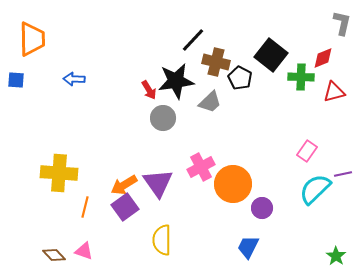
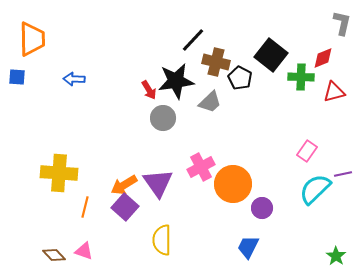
blue square: moved 1 px right, 3 px up
purple square: rotated 12 degrees counterclockwise
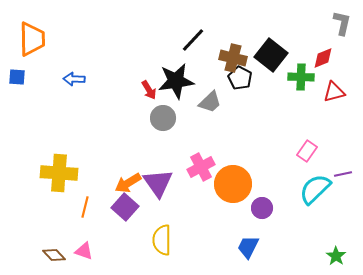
brown cross: moved 17 px right, 4 px up
orange arrow: moved 4 px right, 2 px up
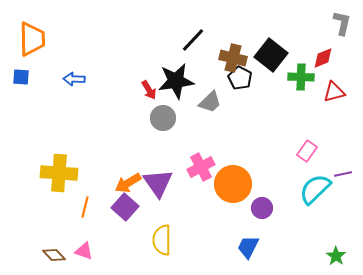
blue square: moved 4 px right
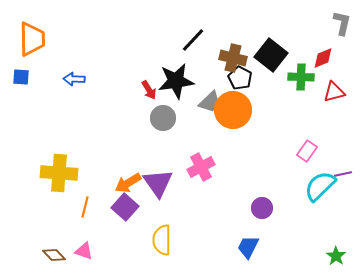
orange circle: moved 74 px up
cyan semicircle: moved 5 px right, 3 px up
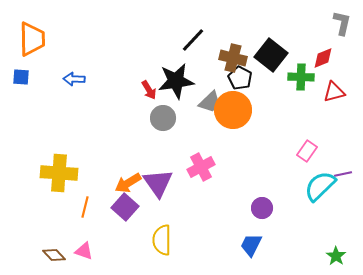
blue trapezoid: moved 3 px right, 2 px up
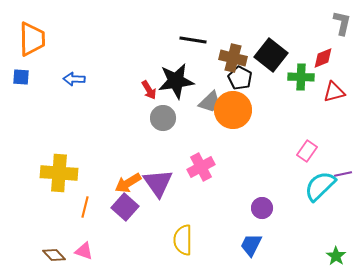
black line: rotated 56 degrees clockwise
yellow semicircle: moved 21 px right
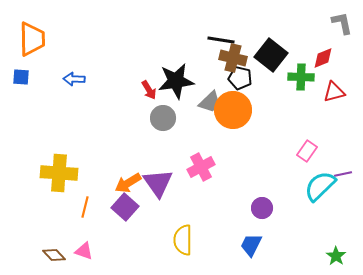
gray L-shape: rotated 25 degrees counterclockwise
black line: moved 28 px right
black pentagon: rotated 15 degrees counterclockwise
